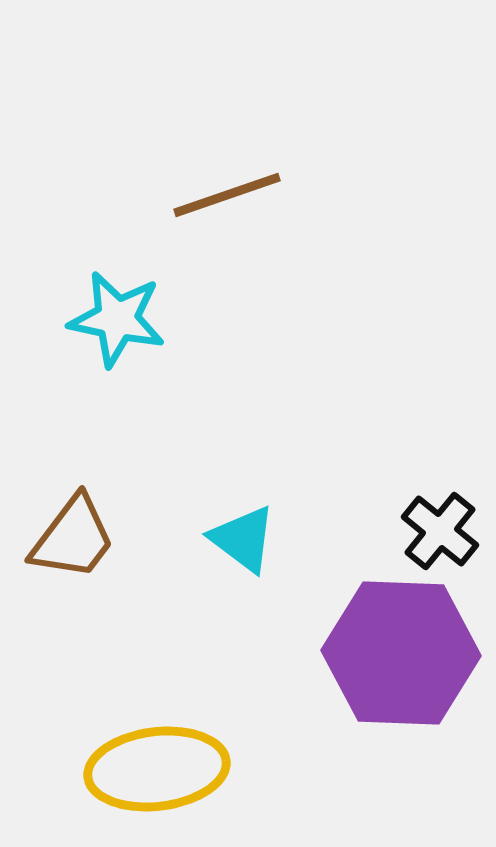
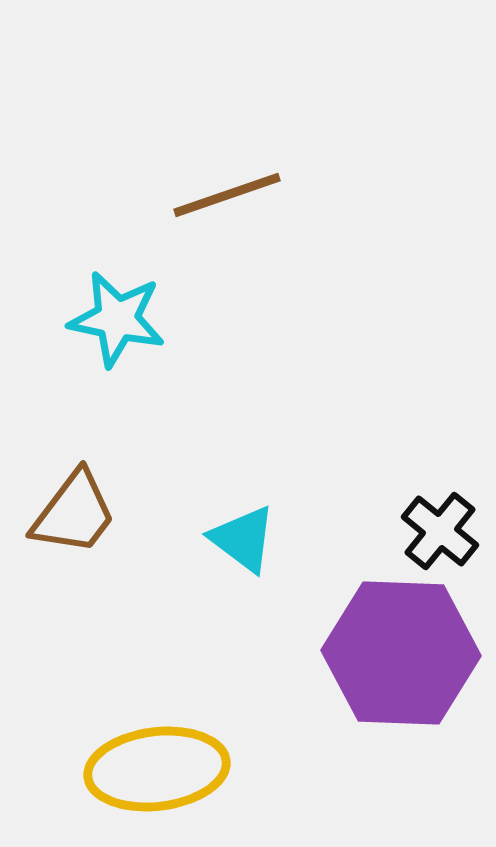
brown trapezoid: moved 1 px right, 25 px up
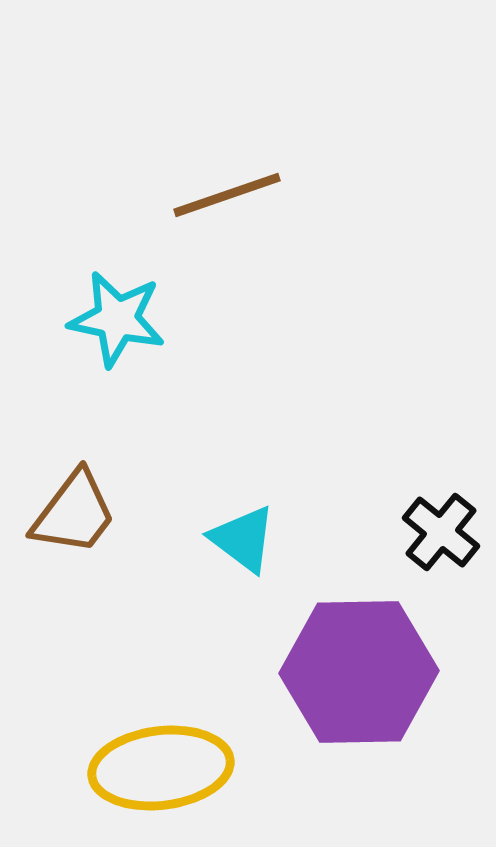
black cross: moved 1 px right, 1 px down
purple hexagon: moved 42 px left, 19 px down; rotated 3 degrees counterclockwise
yellow ellipse: moved 4 px right, 1 px up
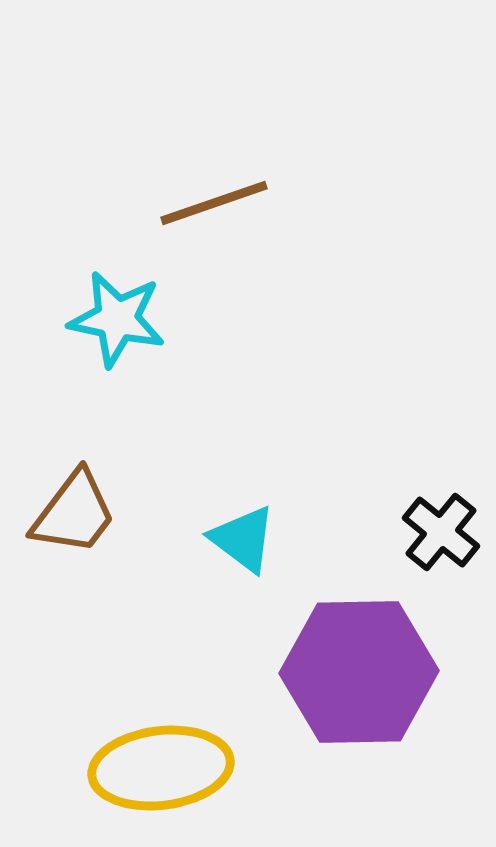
brown line: moved 13 px left, 8 px down
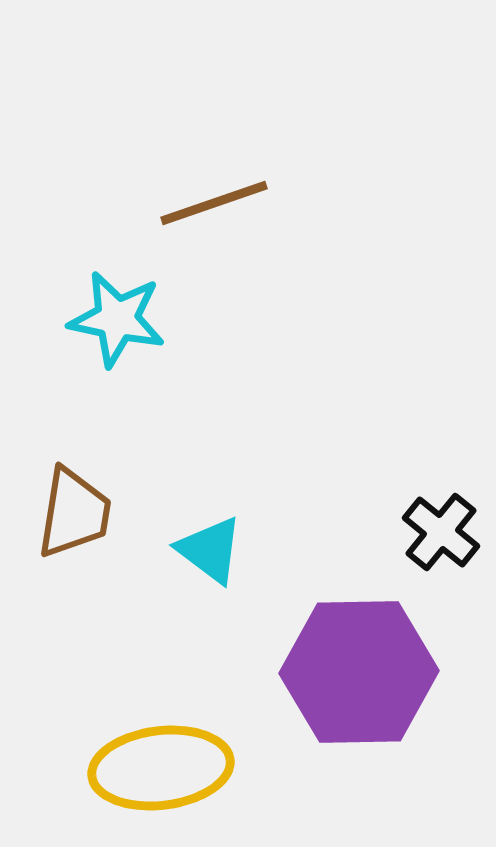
brown trapezoid: rotated 28 degrees counterclockwise
cyan triangle: moved 33 px left, 11 px down
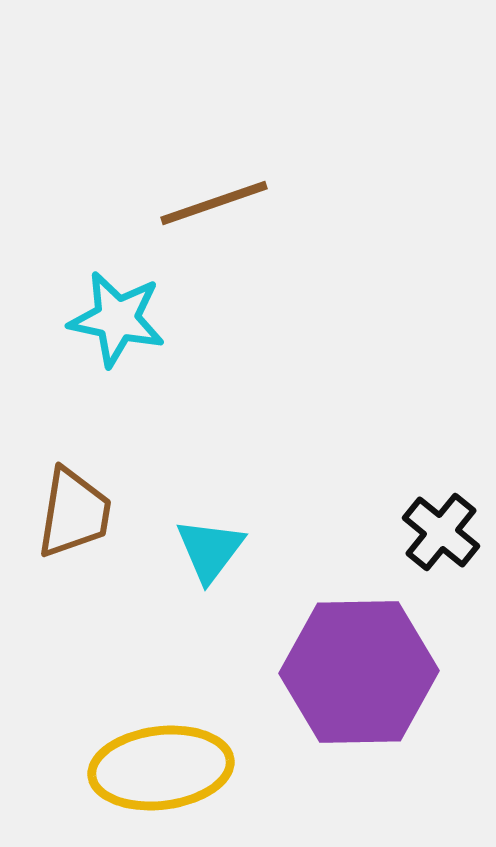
cyan triangle: rotated 30 degrees clockwise
